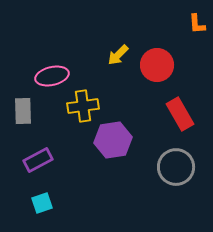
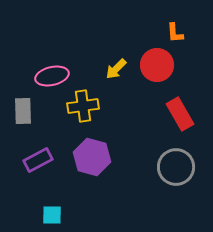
orange L-shape: moved 22 px left, 9 px down
yellow arrow: moved 2 px left, 14 px down
purple hexagon: moved 21 px left, 17 px down; rotated 24 degrees clockwise
cyan square: moved 10 px right, 12 px down; rotated 20 degrees clockwise
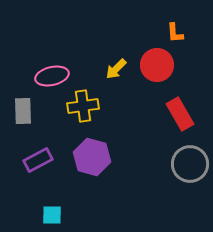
gray circle: moved 14 px right, 3 px up
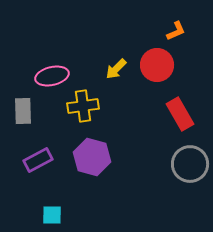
orange L-shape: moved 1 px right, 2 px up; rotated 110 degrees counterclockwise
